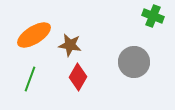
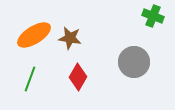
brown star: moved 7 px up
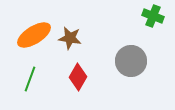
gray circle: moved 3 px left, 1 px up
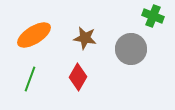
brown star: moved 15 px right
gray circle: moved 12 px up
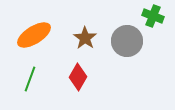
brown star: rotated 25 degrees clockwise
gray circle: moved 4 px left, 8 px up
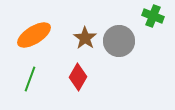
gray circle: moved 8 px left
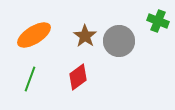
green cross: moved 5 px right, 5 px down
brown star: moved 2 px up
red diamond: rotated 24 degrees clockwise
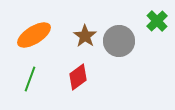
green cross: moved 1 px left; rotated 25 degrees clockwise
